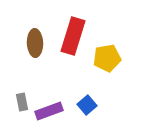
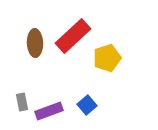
red rectangle: rotated 30 degrees clockwise
yellow pentagon: rotated 8 degrees counterclockwise
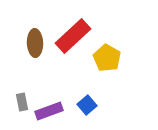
yellow pentagon: rotated 24 degrees counterclockwise
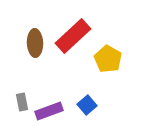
yellow pentagon: moved 1 px right, 1 px down
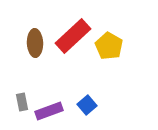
yellow pentagon: moved 1 px right, 13 px up
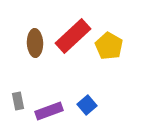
gray rectangle: moved 4 px left, 1 px up
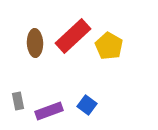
blue square: rotated 12 degrees counterclockwise
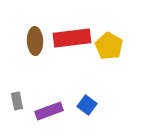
red rectangle: moved 1 px left, 2 px down; rotated 36 degrees clockwise
brown ellipse: moved 2 px up
gray rectangle: moved 1 px left
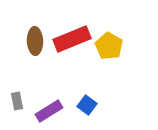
red rectangle: moved 1 px down; rotated 15 degrees counterclockwise
purple rectangle: rotated 12 degrees counterclockwise
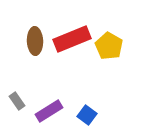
gray rectangle: rotated 24 degrees counterclockwise
blue square: moved 10 px down
